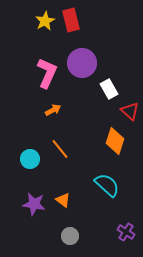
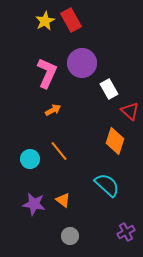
red rectangle: rotated 15 degrees counterclockwise
orange line: moved 1 px left, 2 px down
purple cross: rotated 30 degrees clockwise
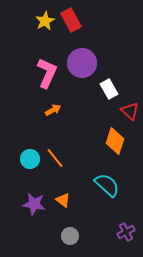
orange line: moved 4 px left, 7 px down
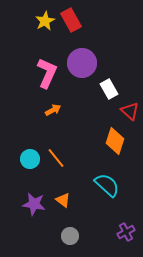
orange line: moved 1 px right
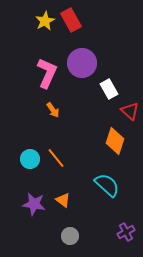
orange arrow: rotated 84 degrees clockwise
